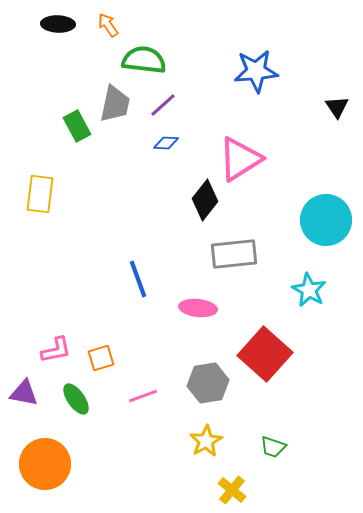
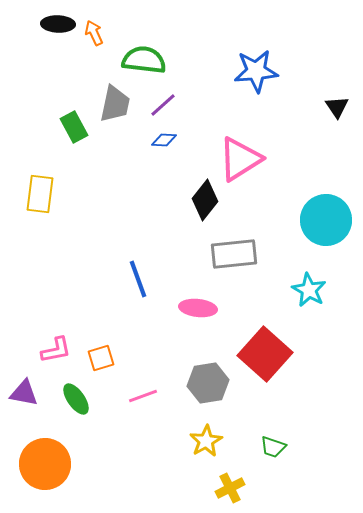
orange arrow: moved 14 px left, 8 px down; rotated 10 degrees clockwise
green rectangle: moved 3 px left, 1 px down
blue diamond: moved 2 px left, 3 px up
yellow cross: moved 2 px left, 2 px up; rotated 24 degrees clockwise
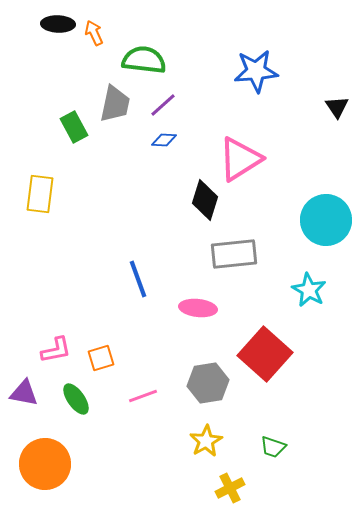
black diamond: rotated 21 degrees counterclockwise
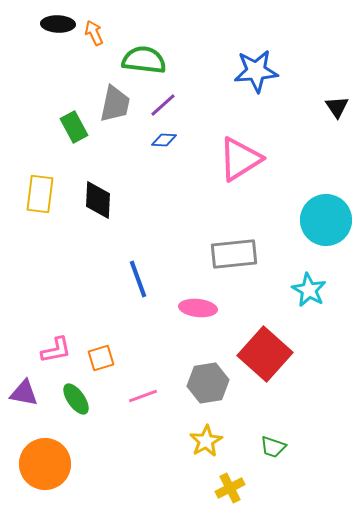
black diamond: moved 107 px left; rotated 15 degrees counterclockwise
